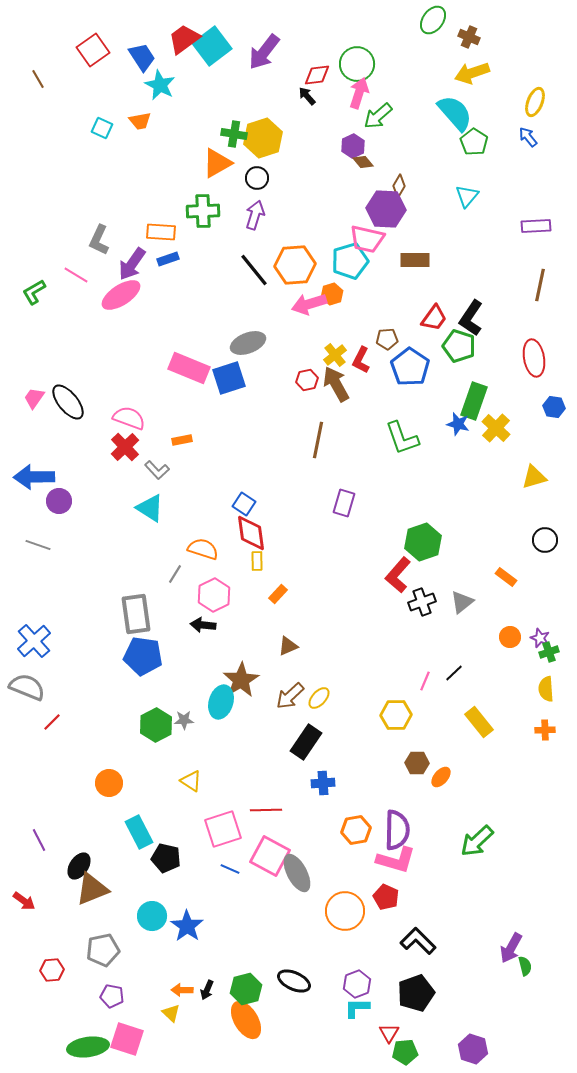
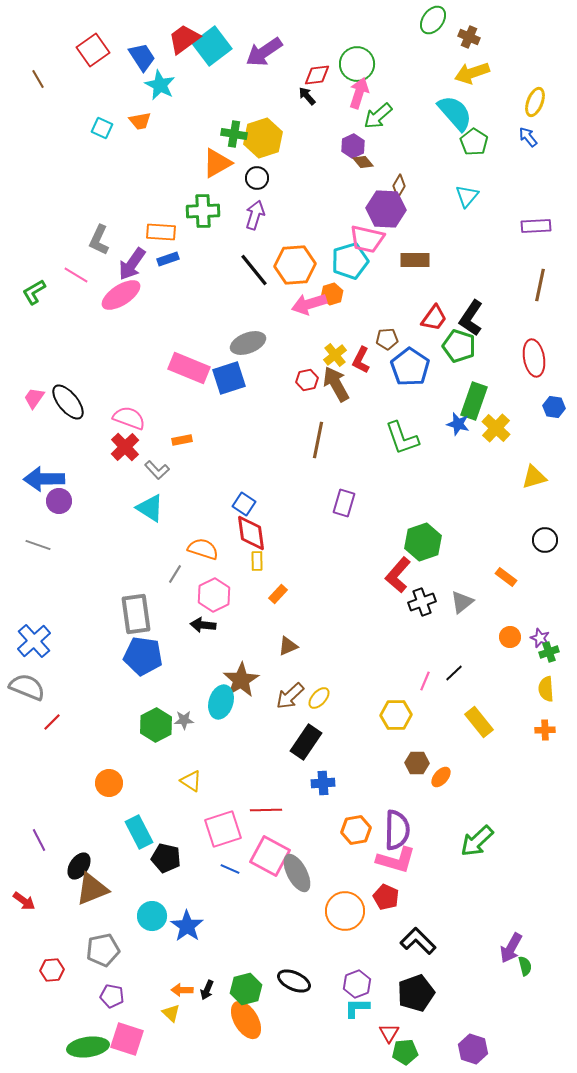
purple arrow at (264, 52): rotated 18 degrees clockwise
blue arrow at (34, 477): moved 10 px right, 2 px down
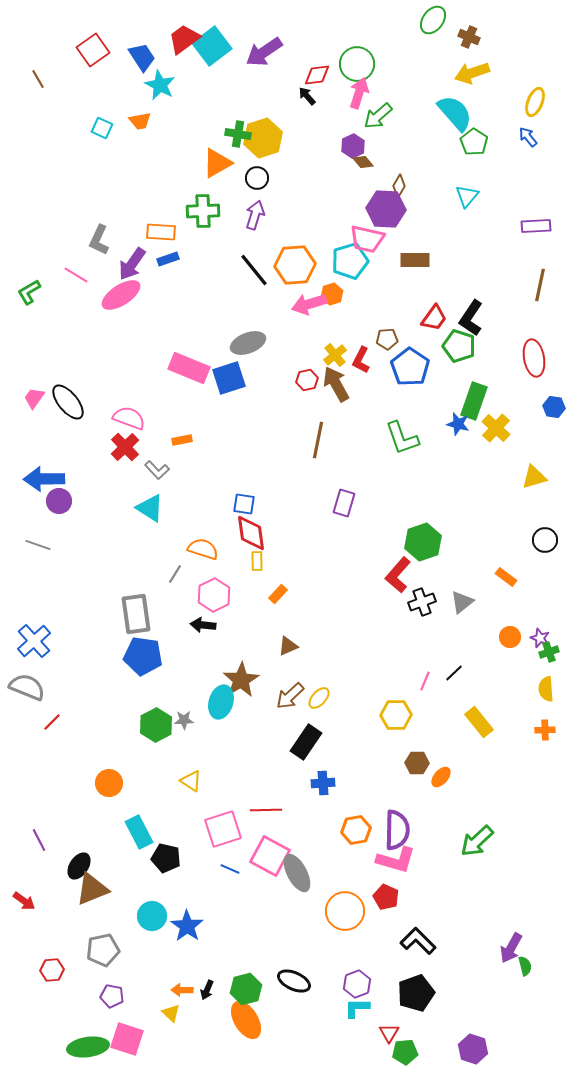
green cross at (234, 134): moved 4 px right
green L-shape at (34, 292): moved 5 px left
blue square at (244, 504): rotated 25 degrees counterclockwise
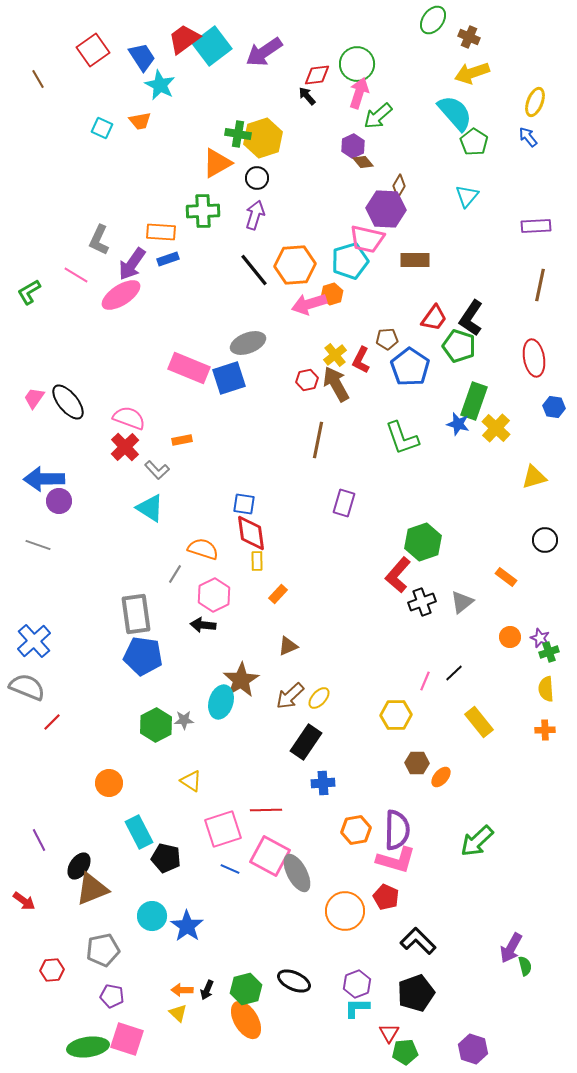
yellow triangle at (171, 1013): moved 7 px right
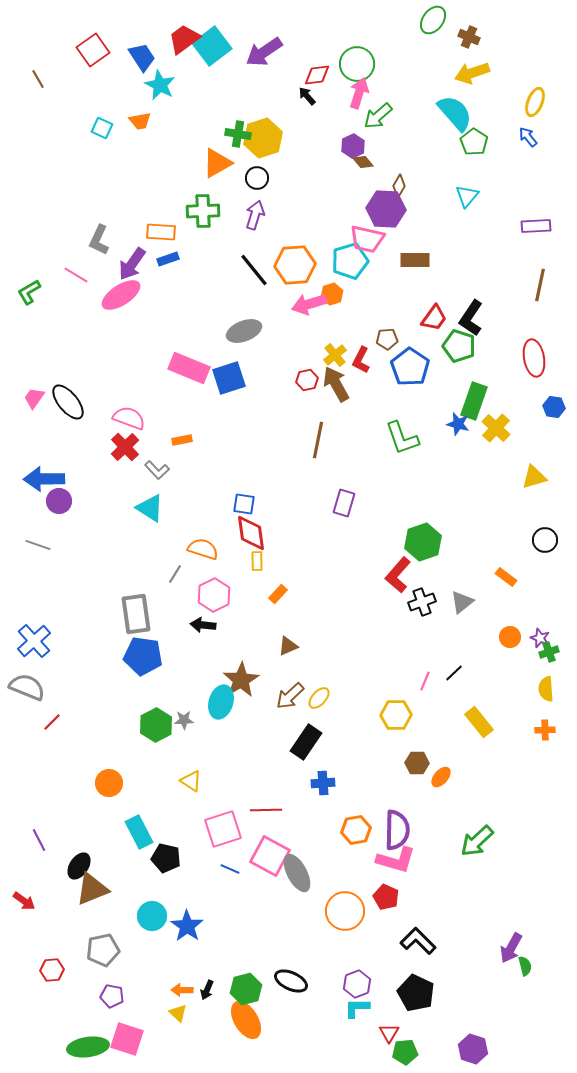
gray ellipse at (248, 343): moved 4 px left, 12 px up
black ellipse at (294, 981): moved 3 px left
black pentagon at (416, 993): rotated 27 degrees counterclockwise
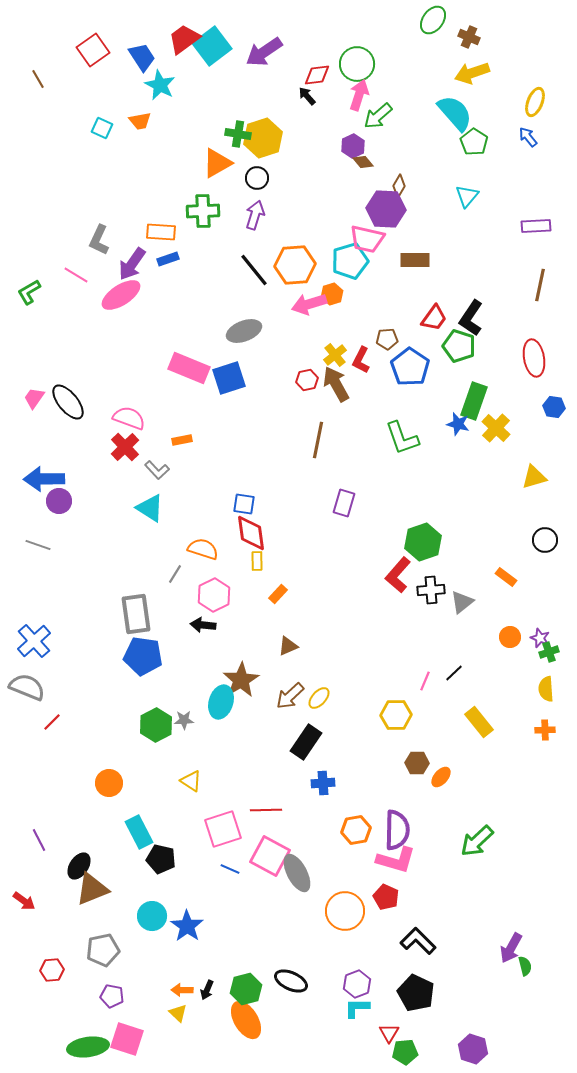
pink arrow at (359, 93): moved 2 px down
black cross at (422, 602): moved 9 px right, 12 px up; rotated 16 degrees clockwise
black pentagon at (166, 858): moved 5 px left, 1 px down
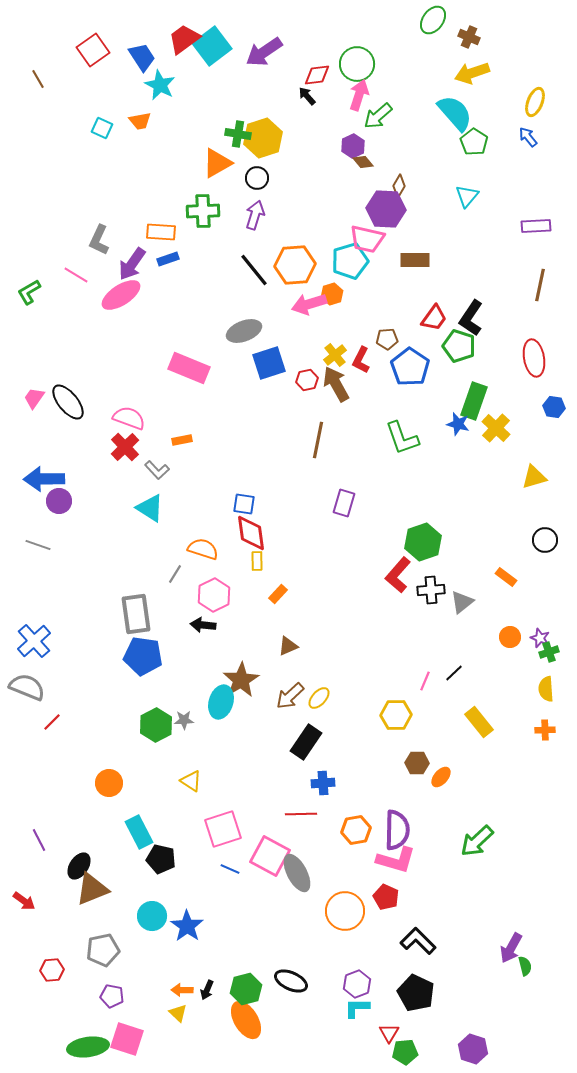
blue square at (229, 378): moved 40 px right, 15 px up
red line at (266, 810): moved 35 px right, 4 px down
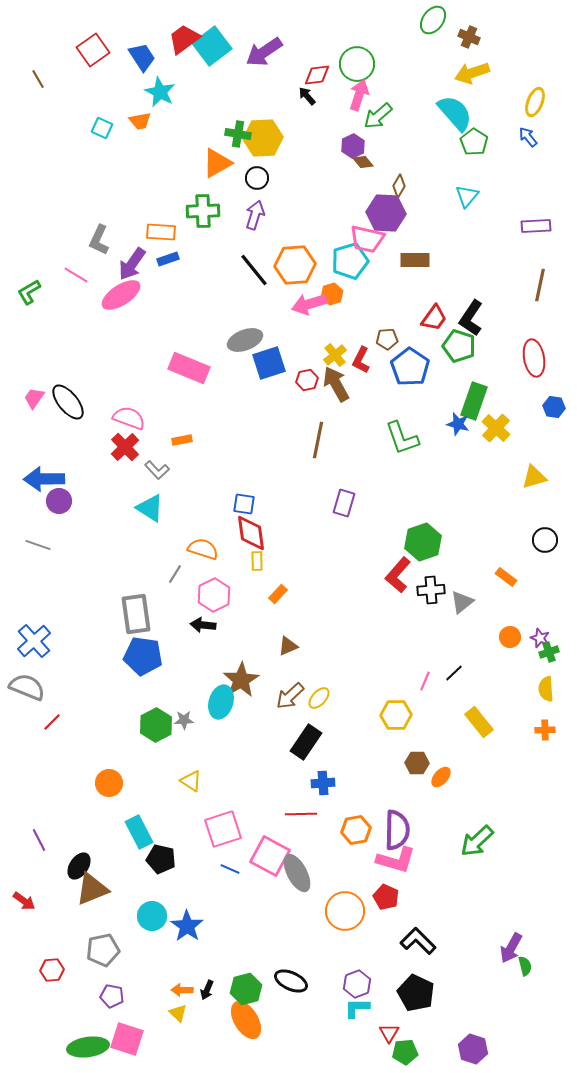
cyan star at (160, 85): moved 7 px down
yellow hexagon at (263, 138): rotated 15 degrees clockwise
purple hexagon at (386, 209): moved 4 px down
gray ellipse at (244, 331): moved 1 px right, 9 px down
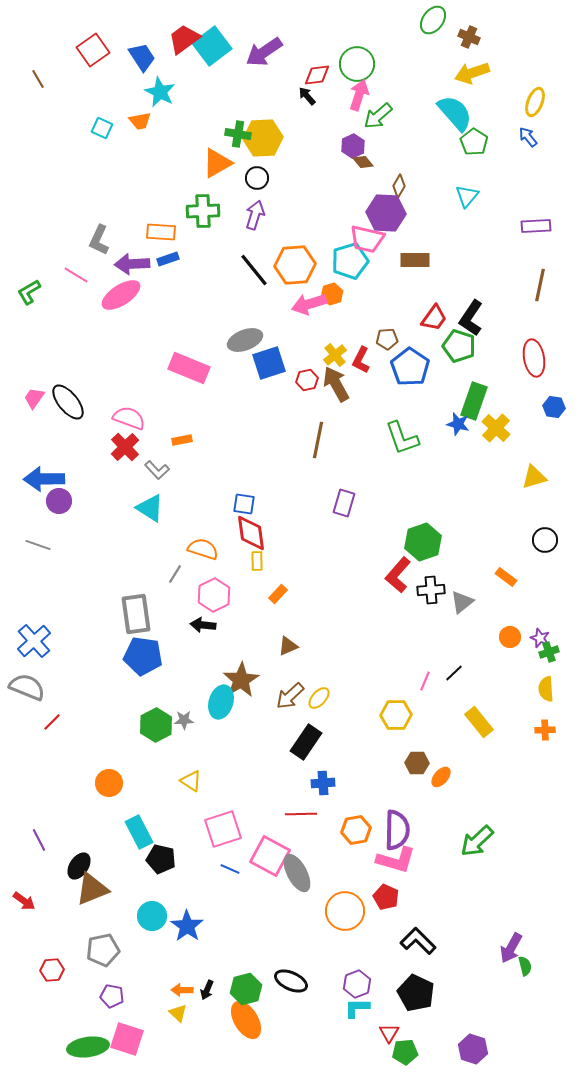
purple arrow at (132, 264): rotated 52 degrees clockwise
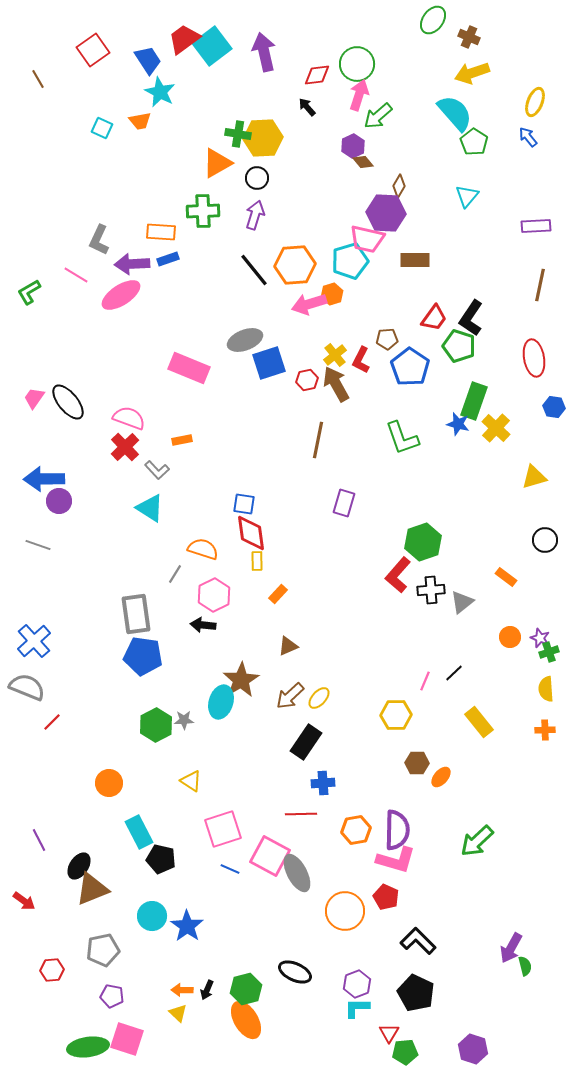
purple arrow at (264, 52): rotated 111 degrees clockwise
blue trapezoid at (142, 57): moved 6 px right, 3 px down
black arrow at (307, 96): moved 11 px down
black ellipse at (291, 981): moved 4 px right, 9 px up
